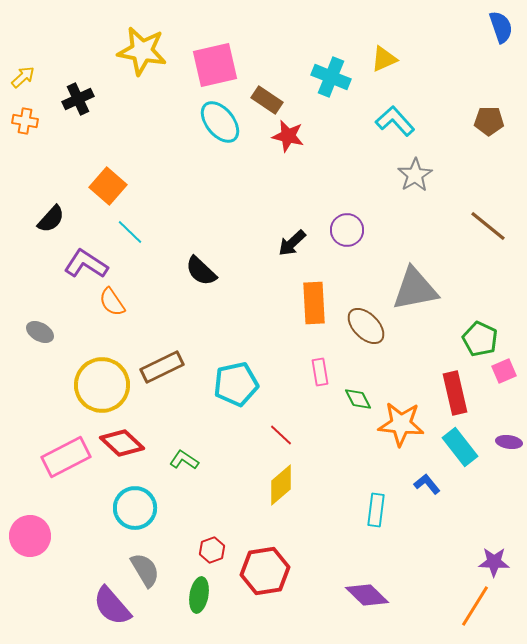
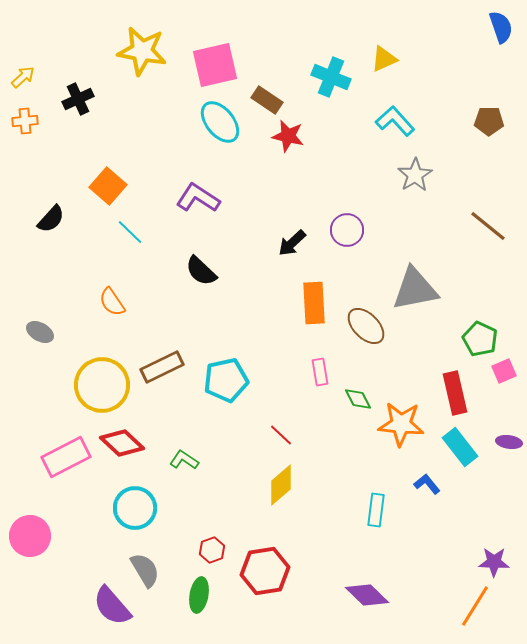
orange cross at (25, 121): rotated 15 degrees counterclockwise
purple L-shape at (86, 264): moved 112 px right, 66 px up
cyan pentagon at (236, 384): moved 10 px left, 4 px up
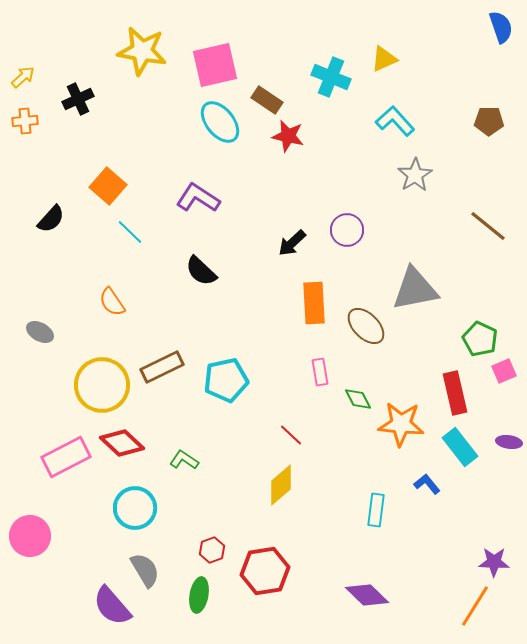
red line at (281, 435): moved 10 px right
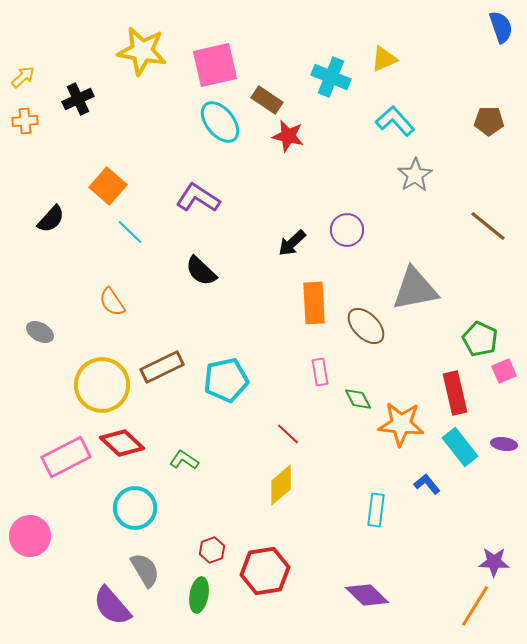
red line at (291, 435): moved 3 px left, 1 px up
purple ellipse at (509, 442): moved 5 px left, 2 px down
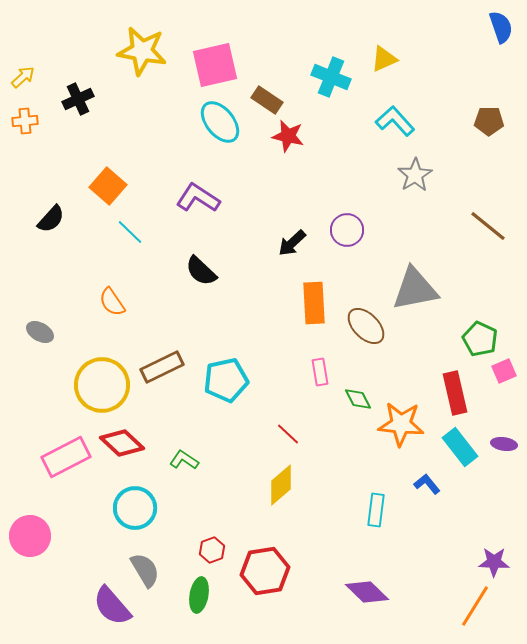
purple diamond at (367, 595): moved 3 px up
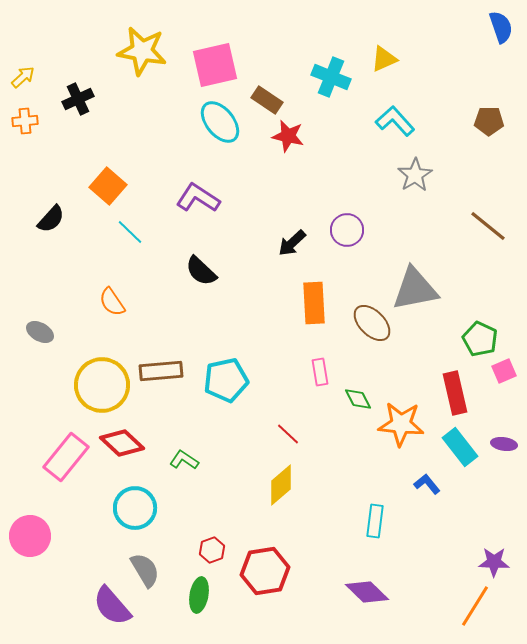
brown ellipse at (366, 326): moved 6 px right, 3 px up
brown rectangle at (162, 367): moved 1 px left, 4 px down; rotated 21 degrees clockwise
pink rectangle at (66, 457): rotated 24 degrees counterclockwise
cyan rectangle at (376, 510): moved 1 px left, 11 px down
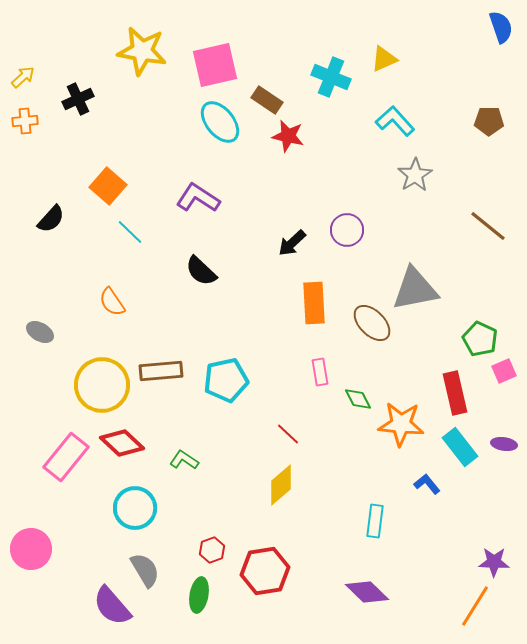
pink circle at (30, 536): moved 1 px right, 13 px down
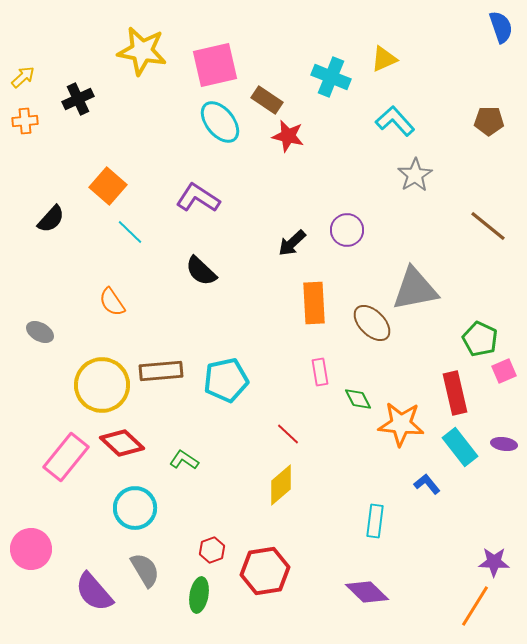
purple semicircle at (112, 606): moved 18 px left, 14 px up
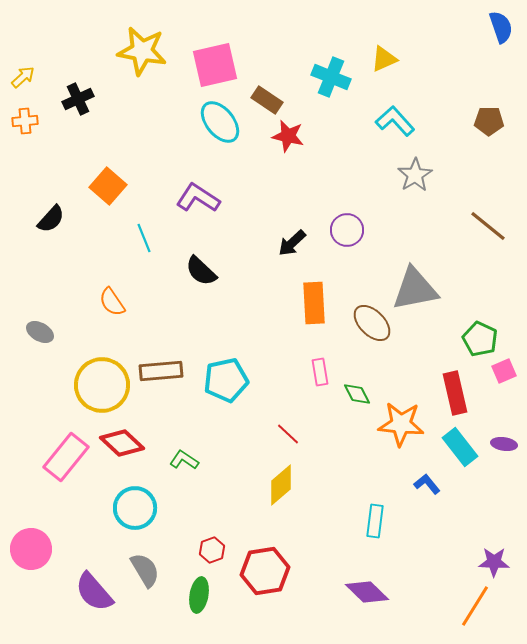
cyan line at (130, 232): moved 14 px right, 6 px down; rotated 24 degrees clockwise
green diamond at (358, 399): moved 1 px left, 5 px up
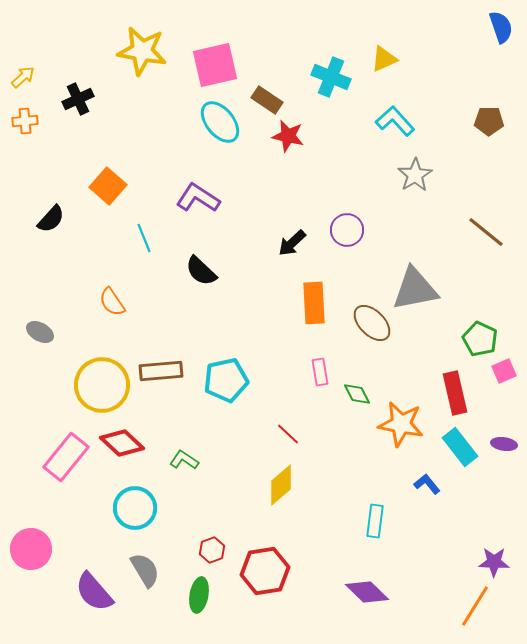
brown line at (488, 226): moved 2 px left, 6 px down
orange star at (401, 424): rotated 6 degrees clockwise
